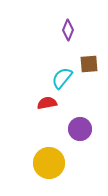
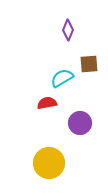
cyan semicircle: rotated 20 degrees clockwise
purple circle: moved 6 px up
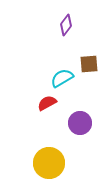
purple diamond: moved 2 px left, 5 px up; rotated 15 degrees clockwise
red semicircle: rotated 18 degrees counterclockwise
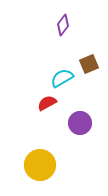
purple diamond: moved 3 px left
brown square: rotated 18 degrees counterclockwise
yellow circle: moved 9 px left, 2 px down
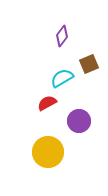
purple diamond: moved 1 px left, 11 px down
purple circle: moved 1 px left, 2 px up
yellow circle: moved 8 px right, 13 px up
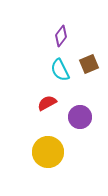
purple diamond: moved 1 px left
cyan semicircle: moved 2 px left, 8 px up; rotated 85 degrees counterclockwise
purple circle: moved 1 px right, 4 px up
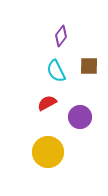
brown square: moved 2 px down; rotated 24 degrees clockwise
cyan semicircle: moved 4 px left, 1 px down
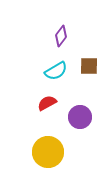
cyan semicircle: rotated 95 degrees counterclockwise
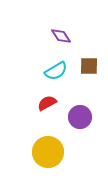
purple diamond: rotated 70 degrees counterclockwise
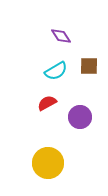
yellow circle: moved 11 px down
